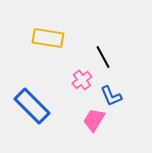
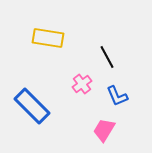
black line: moved 4 px right
pink cross: moved 4 px down
blue L-shape: moved 6 px right
pink trapezoid: moved 10 px right, 10 px down
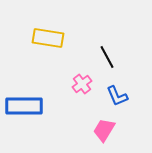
blue rectangle: moved 8 px left; rotated 45 degrees counterclockwise
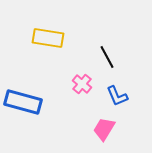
pink cross: rotated 12 degrees counterclockwise
blue rectangle: moved 1 px left, 4 px up; rotated 15 degrees clockwise
pink trapezoid: moved 1 px up
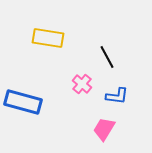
blue L-shape: rotated 60 degrees counterclockwise
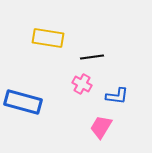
black line: moved 15 px left; rotated 70 degrees counterclockwise
pink cross: rotated 12 degrees counterclockwise
pink trapezoid: moved 3 px left, 2 px up
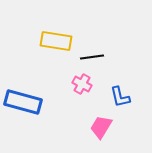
yellow rectangle: moved 8 px right, 3 px down
blue L-shape: moved 3 px right, 1 px down; rotated 70 degrees clockwise
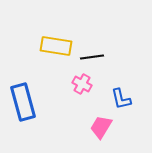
yellow rectangle: moved 5 px down
blue L-shape: moved 1 px right, 2 px down
blue rectangle: rotated 60 degrees clockwise
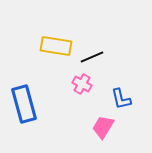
black line: rotated 15 degrees counterclockwise
blue rectangle: moved 1 px right, 2 px down
pink trapezoid: moved 2 px right
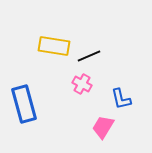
yellow rectangle: moved 2 px left
black line: moved 3 px left, 1 px up
